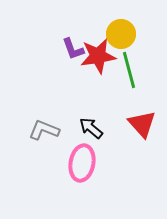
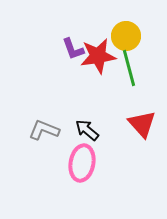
yellow circle: moved 5 px right, 2 px down
green line: moved 2 px up
black arrow: moved 4 px left, 2 px down
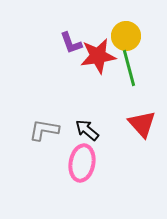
purple L-shape: moved 2 px left, 6 px up
gray L-shape: rotated 12 degrees counterclockwise
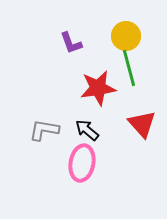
red star: moved 32 px down
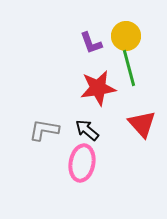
purple L-shape: moved 20 px right
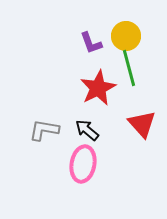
red star: rotated 18 degrees counterclockwise
pink ellipse: moved 1 px right, 1 px down
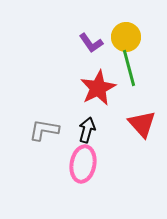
yellow circle: moved 1 px down
purple L-shape: rotated 15 degrees counterclockwise
black arrow: rotated 65 degrees clockwise
